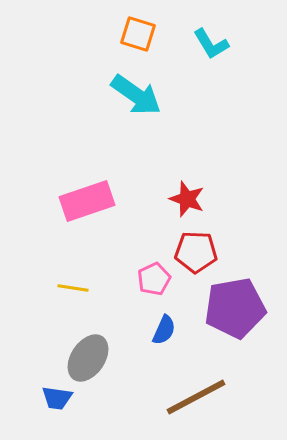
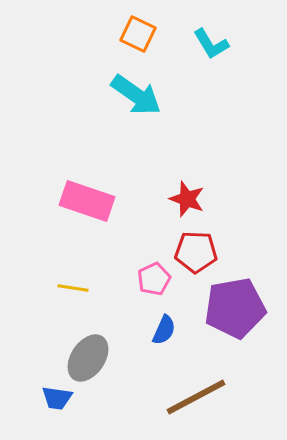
orange square: rotated 9 degrees clockwise
pink rectangle: rotated 38 degrees clockwise
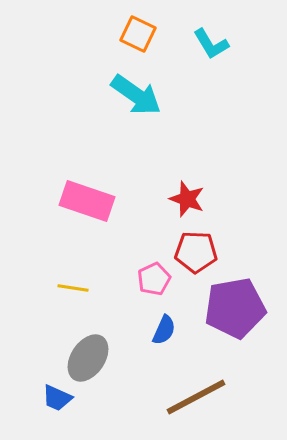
blue trapezoid: rotated 16 degrees clockwise
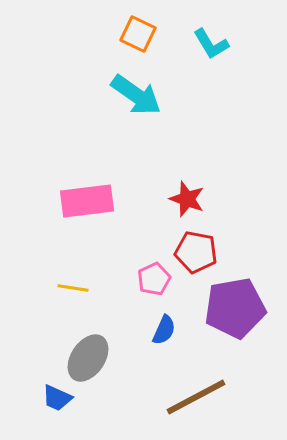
pink rectangle: rotated 26 degrees counterclockwise
red pentagon: rotated 9 degrees clockwise
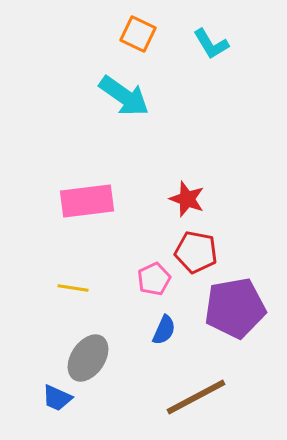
cyan arrow: moved 12 px left, 1 px down
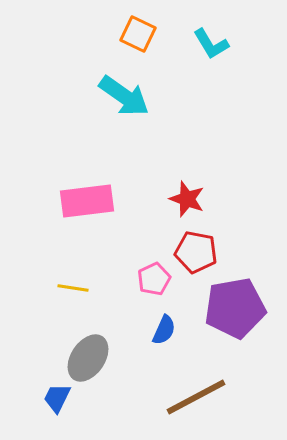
blue trapezoid: rotated 92 degrees clockwise
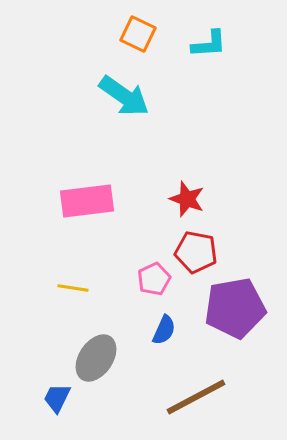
cyan L-shape: moved 2 px left; rotated 63 degrees counterclockwise
gray ellipse: moved 8 px right
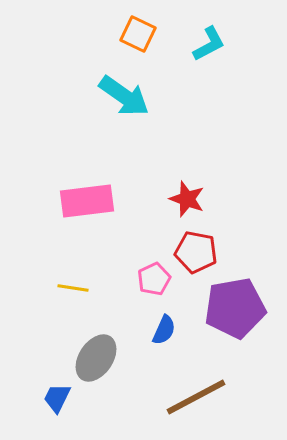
cyan L-shape: rotated 24 degrees counterclockwise
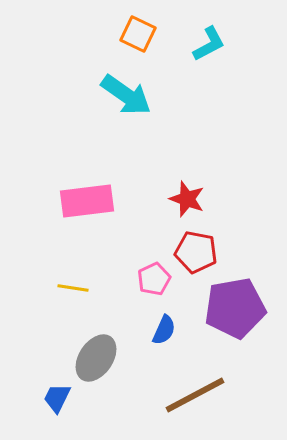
cyan arrow: moved 2 px right, 1 px up
brown line: moved 1 px left, 2 px up
